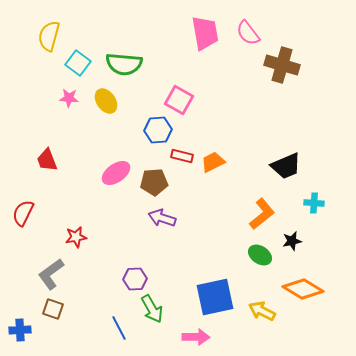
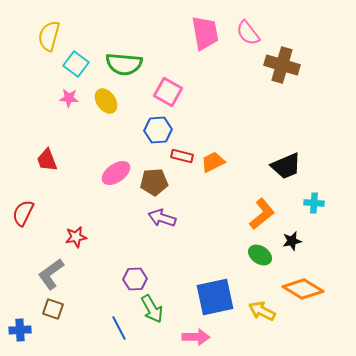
cyan square: moved 2 px left, 1 px down
pink square: moved 11 px left, 8 px up
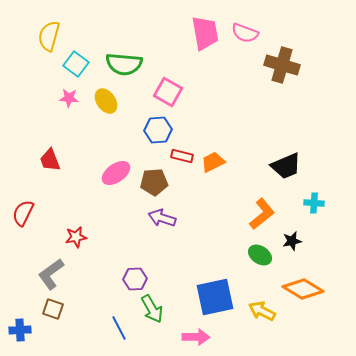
pink semicircle: moved 3 px left; rotated 32 degrees counterclockwise
red trapezoid: moved 3 px right
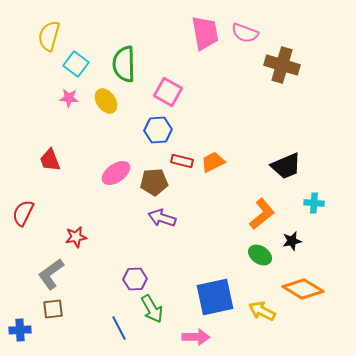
green semicircle: rotated 84 degrees clockwise
red rectangle: moved 5 px down
brown square: rotated 25 degrees counterclockwise
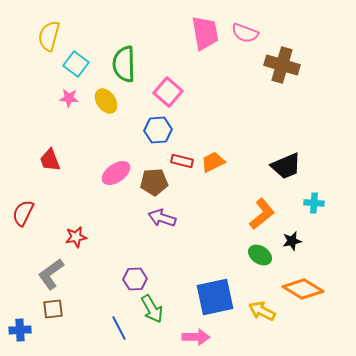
pink square: rotated 12 degrees clockwise
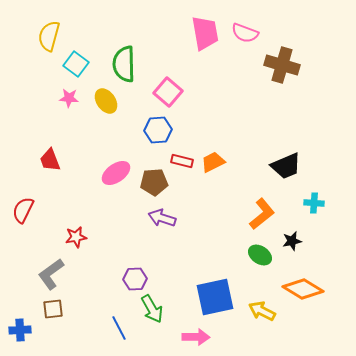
red semicircle: moved 3 px up
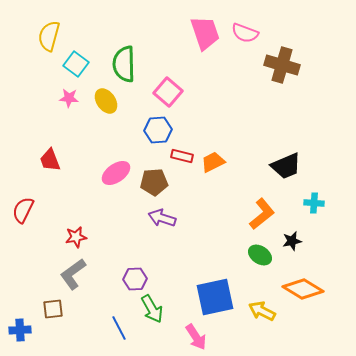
pink trapezoid: rotated 9 degrees counterclockwise
red rectangle: moved 5 px up
gray L-shape: moved 22 px right
pink arrow: rotated 56 degrees clockwise
